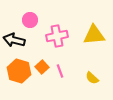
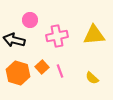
orange hexagon: moved 1 px left, 2 px down
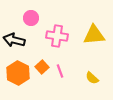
pink circle: moved 1 px right, 2 px up
pink cross: rotated 20 degrees clockwise
orange hexagon: rotated 10 degrees clockwise
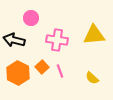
pink cross: moved 4 px down
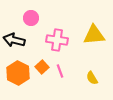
yellow semicircle: rotated 16 degrees clockwise
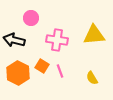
orange square: moved 1 px up; rotated 16 degrees counterclockwise
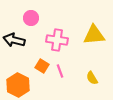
orange hexagon: moved 12 px down
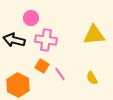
pink cross: moved 11 px left
pink line: moved 3 px down; rotated 16 degrees counterclockwise
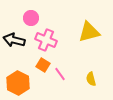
yellow triangle: moved 5 px left, 3 px up; rotated 10 degrees counterclockwise
pink cross: rotated 15 degrees clockwise
orange square: moved 1 px right, 1 px up
yellow semicircle: moved 1 px left, 1 px down; rotated 16 degrees clockwise
orange hexagon: moved 2 px up
